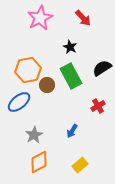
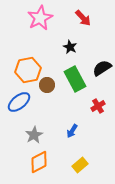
green rectangle: moved 4 px right, 3 px down
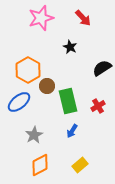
pink star: moved 1 px right; rotated 10 degrees clockwise
orange hexagon: rotated 20 degrees counterclockwise
green rectangle: moved 7 px left, 22 px down; rotated 15 degrees clockwise
brown circle: moved 1 px down
orange diamond: moved 1 px right, 3 px down
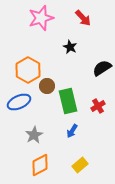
blue ellipse: rotated 15 degrees clockwise
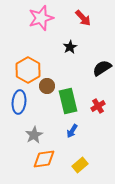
black star: rotated 16 degrees clockwise
blue ellipse: rotated 60 degrees counterclockwise
orange diamond: moved 4 px right, 6 px up; rotated 20 degrees clockwise
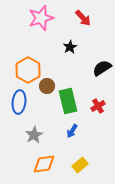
orange diamond: moved 5 px down
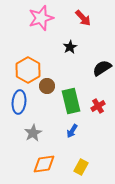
green rectangle: moved 3 px right
gray star: moved 1 px left, 2 px up
yellow rectangle: moved 1 px right, 2 px down; rotated 21 degrees counterclockwise
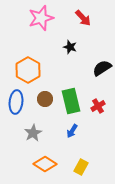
black star: rotated 24 degrees counterclockwise
brown circle: moved 2 px left, 13 px down
blue ellipse: moved 3 px left
orange diamond: moved 1 px right; rotated 40 degrees clockwise
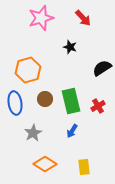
orange hexagon: rotated 15 degrees clockwise
blue ellipse: moved 1 px left, 1 px down; rotated 15 degrees counterclockwise
yellow rectangle: moved 3 px right; rotated 35 degrees counterclockwise
